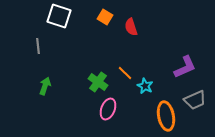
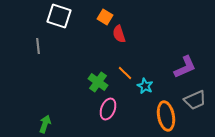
red semicircle: moved 12 px left, 7 px down
green arrow: moved 38 px down
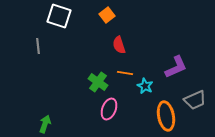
orange square: moved 2 px right, 2 px up; rotated 21 degrees clockwise
red semicircle: moved 11 px down
purple L-shape: moved 9 px left
orange line: rotated 35 degrees counterclockwise
pink ellipse: moved 1 px right
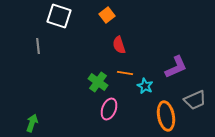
green arrow: moved 13 px left, 1 px up
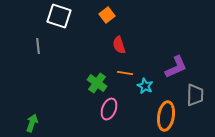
green cross: moved 1 px left, 1 px down
gray trapezoid: moved 5 px up; rotated 65 degrees counterclockwise
orange ellipse: rotated 20 degrees clockwise
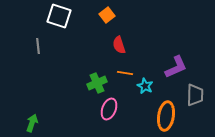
green cross: rotated 30 degrees clockwise
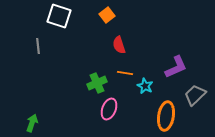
gray trapezoid: rotated 135 degrees counterclockwise
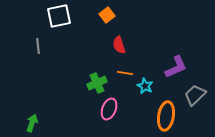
white square: rotated 30 degrees counterclockwise
